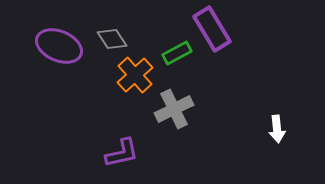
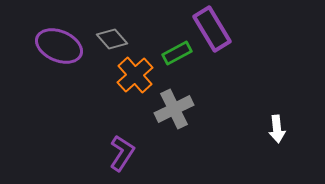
gray diamond: rotated 8 degrees counterclockwise
purple L-shape: rotated 45 degrees counterclockwise
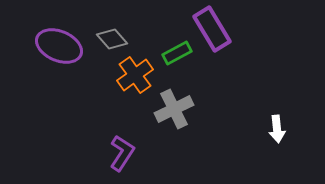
orange cross: rotated 6 degrees clockwise
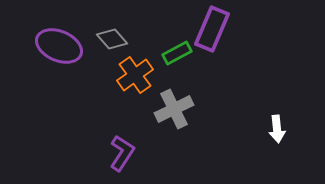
purple rectangle: rotated 54 degrees clockwise
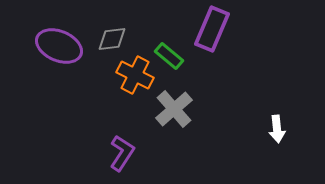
gray diamond: rotated 56 degrees counterclockwise
green rectangle: moved 8 px left, 3 px down; rotated 68 degrees clockwise
orange cross: rotated 27 degrees counterclockwise
gray cross: rotated 15 degrees counterclockwise
